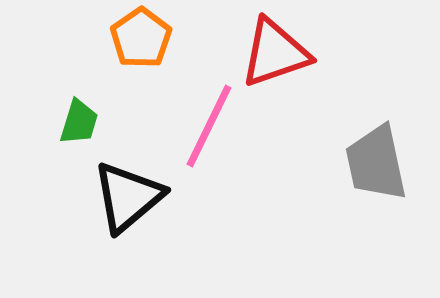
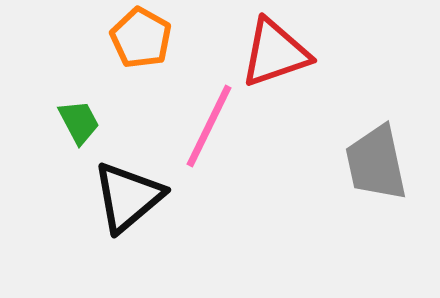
orange pentagon: rotated 8 degrees counterclockwise
green trapezoid: rotated 45 degrees counterclockwise
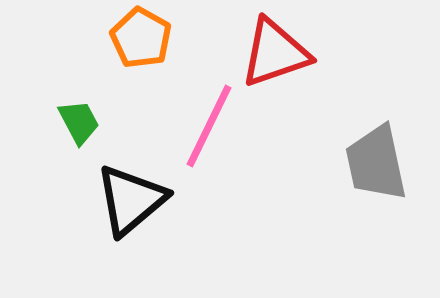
black triangle: moved 3 px right, 3 px down
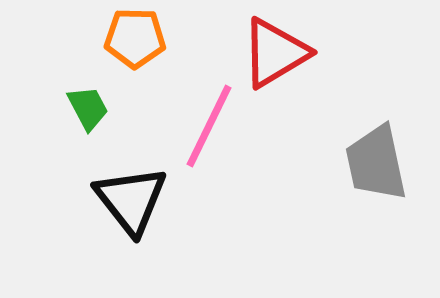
orange pentagon: moved 6 px left; rotated 28 degrees counterclockwise
red triangle: rotated 12 degrees counterclockwise
green trapezoid: moved 9 px right, 14 px up
black triangle: rotated 28 degrees counterclockwise
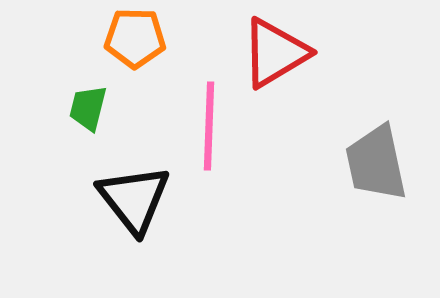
green trapezoid: rotated 138 degrees counterclockwise
pink line: rotated 24 degrees counterclockwise
black triangle: moved 3 px right, 1 px up
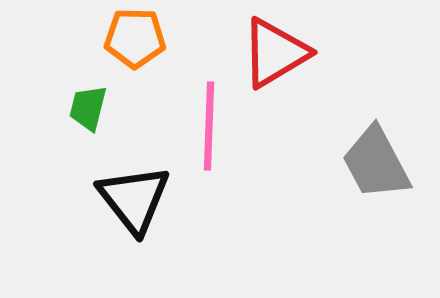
gray trapezoid: rotated 16 degrees counterclockwise
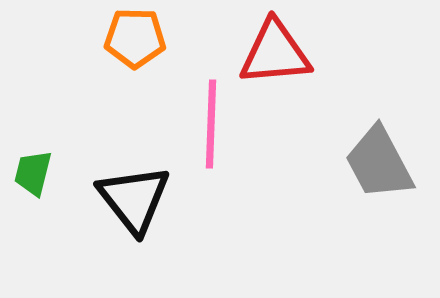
red triangle: rotated 26 degrees clockwise
green trapezoid: moved 55 px left, 65 px down
pink line: moved 2 px right, 2 px up
gray trapezoid: moved 3 px right
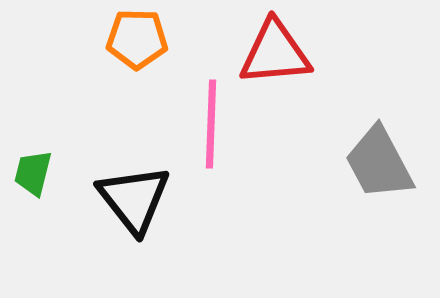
orange pentagon: moved 2 px right, 1 px down
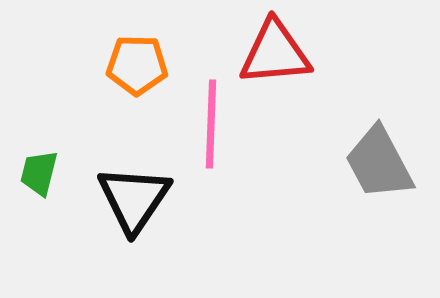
orange pentagon: moved 26 px down
green trapezoid: moved 6 px right
black triangle: rotated 12 degrees clockwise
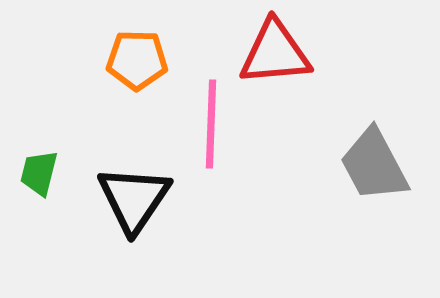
orange pentagon: moved 5 px up
gray trapezoid: moved 5 px left, 2 px down
